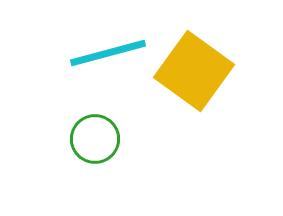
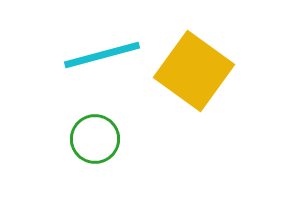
cyan line: moved 6 px left, 2 px down
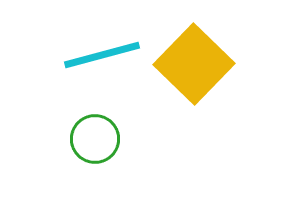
yellow square: moved 7 px up; rotated 8 degrees clockwise
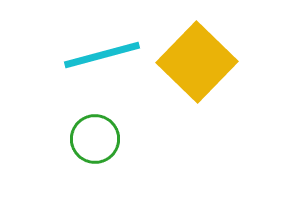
yellow square: moved 3 px right, 2 px up
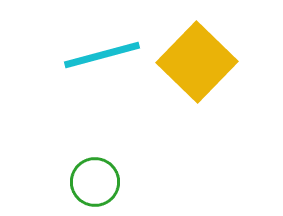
green circle: moved 43 px down
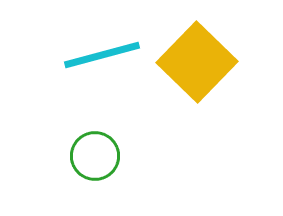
green circle: moved 26 px up
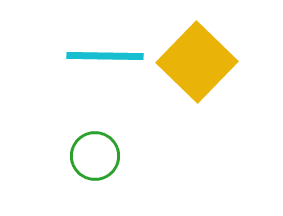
cyan line: moved 3 px right, 1 px down; rotated 16 degrees clockwise
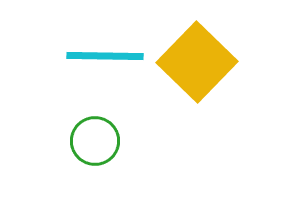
green circle: moved 15 px up
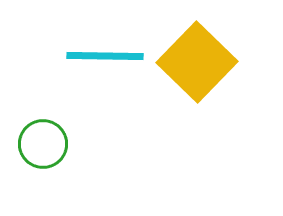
green circle: moved 52 px left, 3 px down
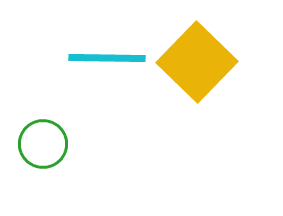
cyan line: moved 2 px right, 2 px down
